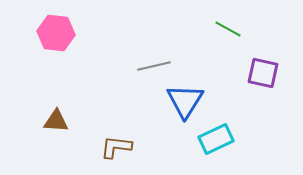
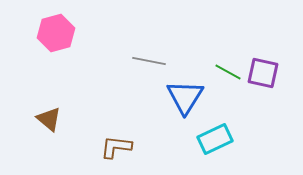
green line: moved 43 px down
pink hexagon: rotated 21 degrees counterclockwise
gray line: moved 5 px left, 5 px up; rotated 24 degrees clockwise
blue triangle: moved 4 px up
brown triangle: moved 7 px left, 2 px up; rotated 36 degrees clockwise
cyan rectangle: moved 1 px left
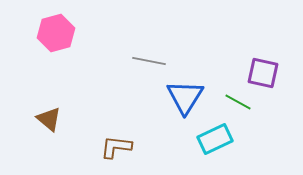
green line: moved 10 px right, 30 px down
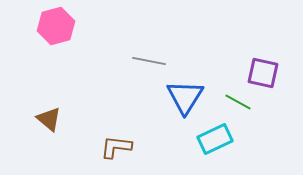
pink hexagon: moved 7 px up
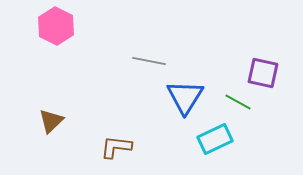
pink hexagon: rotated 18 degrees counterclockwise
brown triangle: moved 2 px right, 2 px down; rotated 36 degrees clockwise
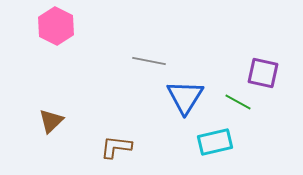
cyan rectangle: moved 3 px down; rotated 12 degrees clockwise
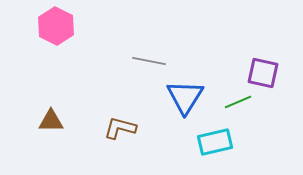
green line: rotated 52 degrees counterclockwise
brown triangle: rotated 44 degrees clockwise
brown L-shape: moved 4 px right, 19 px up; rotated 8 degrees clockwise
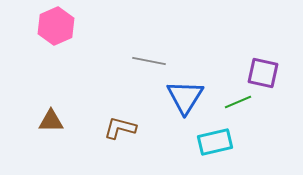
pink hexagon: rotated 9 degrees clockwise
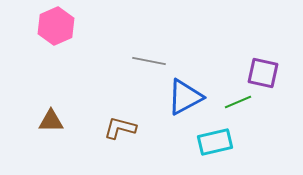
blue triangle: rotated 30 degrees clockwise
